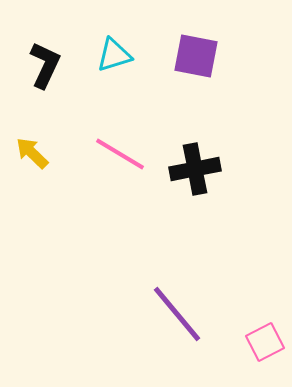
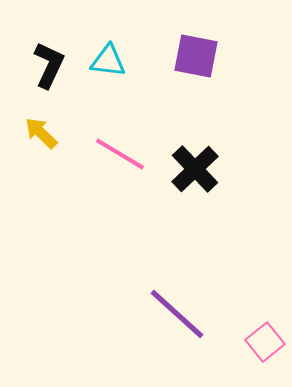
cyan triangle: moved 6 px left, 6 px down; rotated 24 degrees clockwise
black L-shape: moved 4 px right
yellow arrow: moved 9 px right, 20 px up
black cross: rotated 33 degrees counterclockwise
purple line: rotated 8 degrees counterclockwise
pink square: rotated 12 degrees counterclockwise
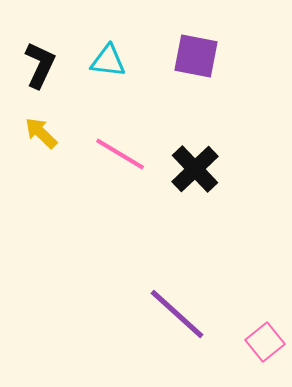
black L-shape: moved 9 px left
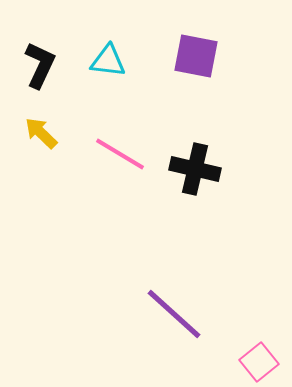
black cross: rotated 33 degrees counterclockwise
purple line: moved 3 px left
pink square: moved 6 px left, 20 px down
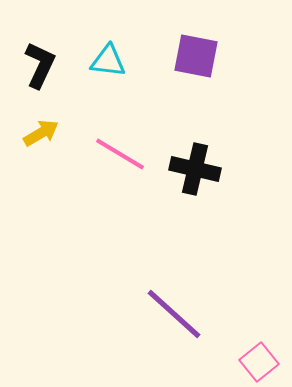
yellow arrow: rotated 105 degrees clockwise
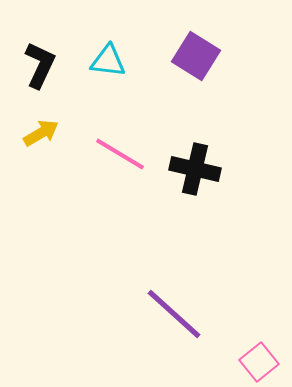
purple square: rotated 21 degrees clockwise
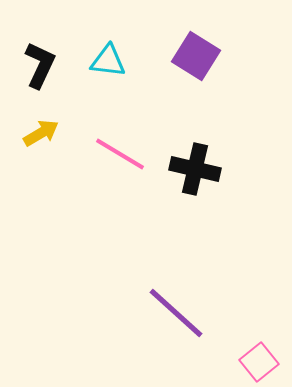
purple line: moved 2 px right, 1 px up
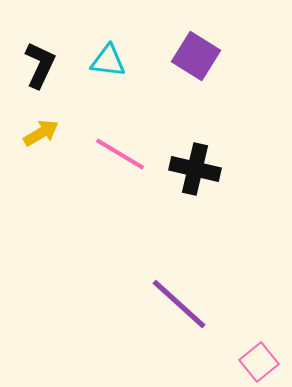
purple line: moved 3 px right, 9 px up
